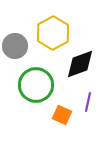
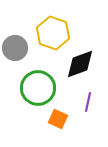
yellow hexagon: rotated 12 degrees counterclockwise
gray circle: moved 2 px down
green circle: moved 2 px right, 3 px down
orange square: moved 4 px left, 4 px down
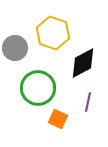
black diamond: moved 3 px right, 1 px up; rotated 8 degrees counterclockwise
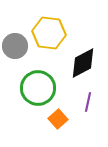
yellow hexagon: moved 4 px left; rotated 12 degrees counterclockwise
gray circle: moved 2 px up
orange square: rotated 24 degrees clockwise
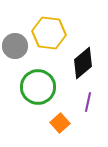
black diamond: rotated 12 degrees counterclockwise
green circle: moved 1 px up
orange square: moved 2 px right, 4 px down
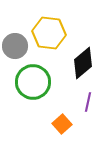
green circle: moved 5 px left, 5 px up
orange square: moved 2 px right, 1 px down
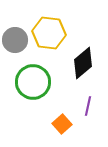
gray circle: moved 6 px up
purple line: moved 4 px down
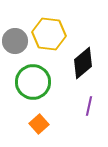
yellow hexagon: moved 1 px down
gray circle: moved 1 px down
purple line: moved 1 px right
orange square: moved 23 px left
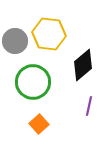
black diamond: moved 2 px down
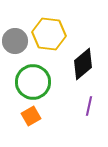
black diamond: moved 1 px up
orange square: moved 8 px left, 8 px up; rotated 12 degrees clockwise
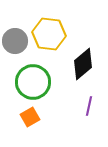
orange square: moved 1 px left, 1 px down
